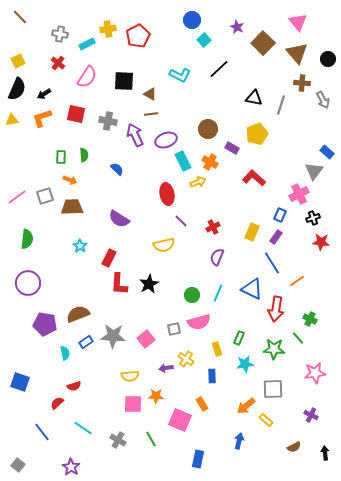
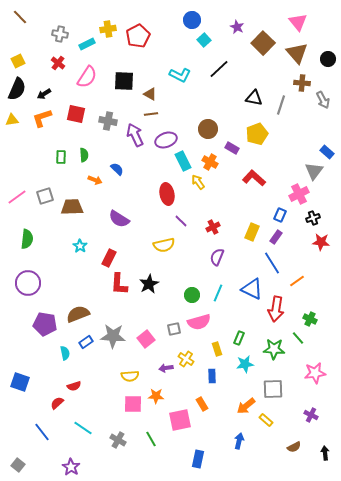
orange arrow at (70, 180): moved 25 px right
yellow arrow at (198, 182): rotated 105 degrees counterclockwise
pink square at (180, 420): rotated 35 degrees counterclockwise
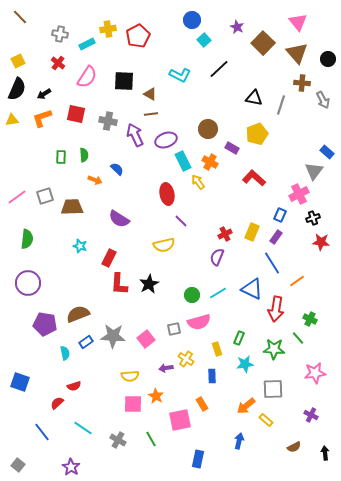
red cross at (213, 227): moved 12 px right, 7 px down
cyan star at (80, 246): rotated 16 degrees counterclockwise
cyan line at (218, 293): rotated 36 degrees clockwise
orange star at (156, 396): rotated 28 degrees clockwise
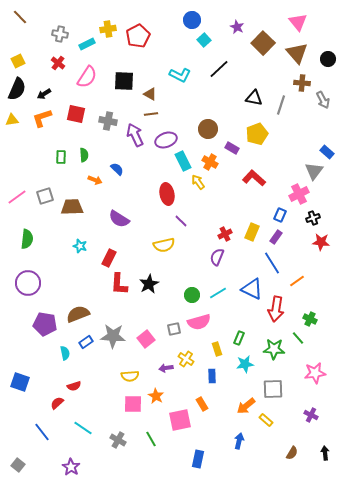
brown semicircle at (294, 447): moved 2 px left, 6 px down; rotated 32 degrees counterclockwise
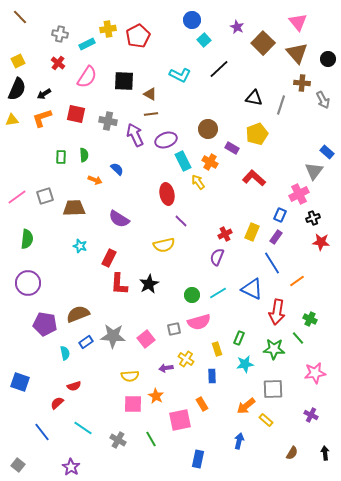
brown trapezoid at (72, 207): moved 2 px right, 1 px down
red arrow at (276, 309): moved 1 px right, 3 px down
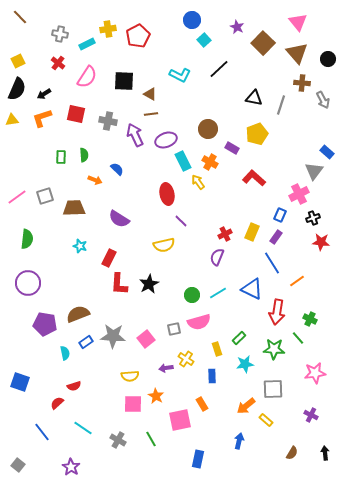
green rectangle at (239, 338): rotated 24 degrees clockwise
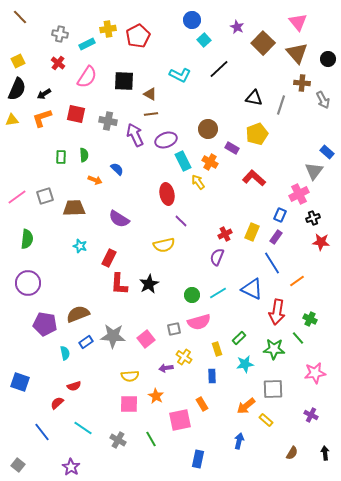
yellow cross at (186, 359): moved 2 px left, 2 px up
pink square at (133, 404): moved 4 px left
